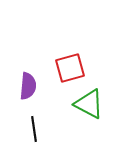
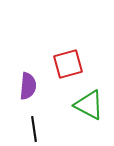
red square: moved 2 px left, 4 px up
green triangle: moved 1 px down
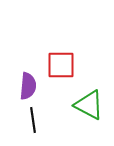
red square: moved 7 px left, 1 px down; rotated 16 degrees clockwise
black line: moved 1 px left, 9 px up
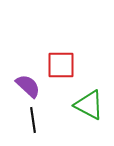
purple semicircle: rotated 52 degrees counterclockwise
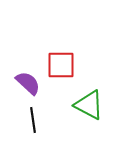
purple semicircle: moved 3 px up
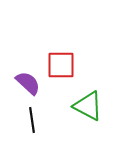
green triangle: moved 1 px left, 1 px down
black line: moved 1 px left
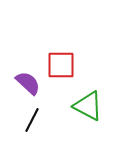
black line: rotated 35 degrees clockwise
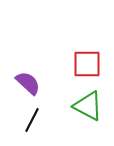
red square: moved 26 px right, 1 px up
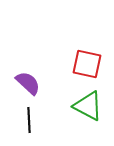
red square: rotated 12 degrees clockwise
black line: moved 3 px left; rotated 30 degrees counterclockwise
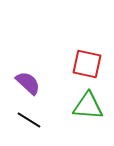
green triangle: rotated 24 degrees counterclockwise
black line: rotated 55 degrees counterclockwise
